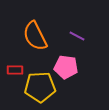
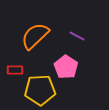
orange semicircle: rotated 72 degrees clockwise
pink pentagon: rotated 25 degrees clockwise
yellow pentagon: moved 3 px down
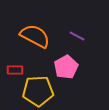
orange semicircle: rotated 72 degrees clockwise
pink pentagon: rotated 10 degrees clockwise
yellow pentagon: moved 2 px left, 1 px down
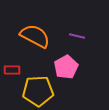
purple line: rotated 14 degrees counterclockwise
red rectangle: moved 3 px left
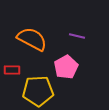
orange semicircle: moved 3 px left, 3 px down
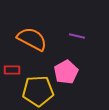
pink pentagon: moved 5 px down
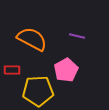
pink pentagon: moved 2 px up
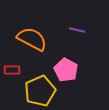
purple line: moved 6 px up
pink pentagon: rotated 15 degrees counterclockwise
yellow pentagon: moved 2 px right; rotated 20 degrees counterclockwise
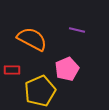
pink pentagon: moved 1 px right, 1 px up; rotated 20 degrees clockwise
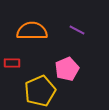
purple line: rotated 14 degrees clockwise
orange semicircle: moved 8 px up; rotated 28 degrees counterclockwise
red rectangle: moved 7 px up
